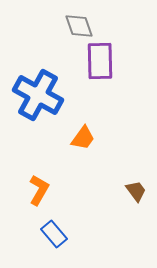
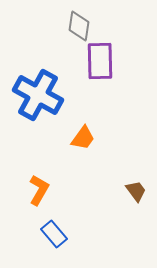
gray diamond: rotated 28 degrees clockwise
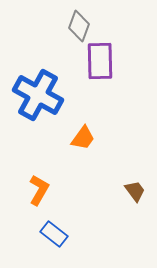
gray diamond: rotated 12 degrees clockwise
brown trapezoid: moved 1 px left
blue rectangle: rotated 12 degrees counterclockwise
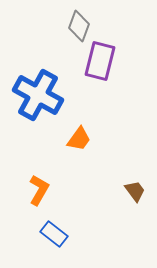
purple rectangle: rotated 15 degrees clockwise
orange trapezoid: moved 4 px left, 1 px down
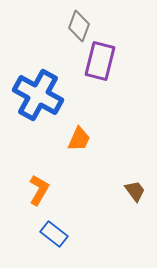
orange trapezoid: rotated 12 degrees counterclockwise
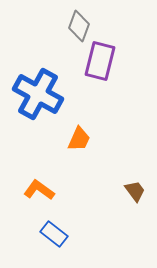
blue cross: moved 1 px up
orange L-shape: rotated 84 degrees counterclockwise
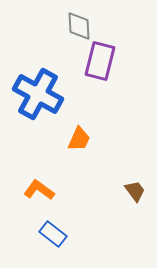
gray diamond: rotated 24 degrees counterclockwise
blue rectangle: moved 1 px left
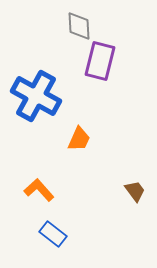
blue cross: moved 2 px left, 2 px down
orange L-shape: rotated 12 degrees clockwise
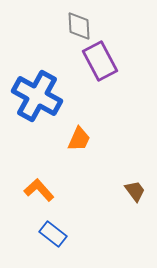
purple rectangle: rotated 42 degrees counterclockwise
blue cross: moved 1 px right
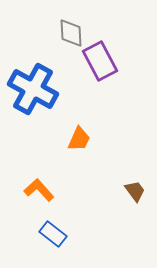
gray diamond: moved 8 px left, 7 px down
blue cross: moved 4 px left, 7 px up
